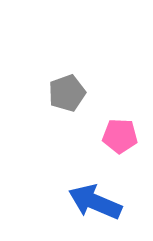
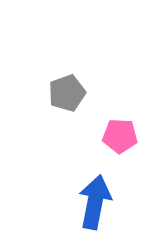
blue arrow: rotated 78 degrees clockwise
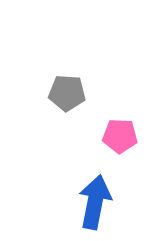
gray pentagon: rotated 24 degrees clockwise
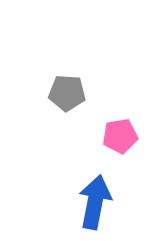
pink pentagon: rotated 12 degrees counterclockwise
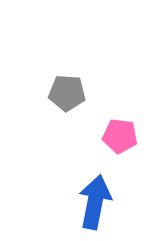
pink pentagon: rotated 16 degrees clockwise
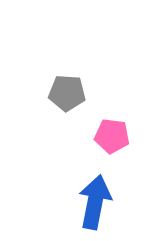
pink pentagon: moved 8 px left
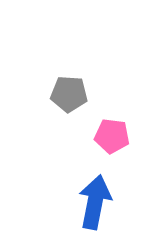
gray pentagon: moved 2 px right, 1 px down
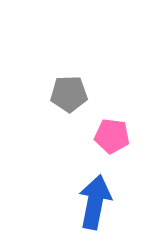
gray pentagon: rotated 6 degrees counterclockwise
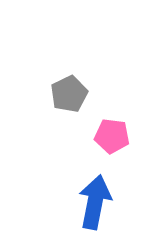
gray pentagon: rotated 24 degrees counterclockwise
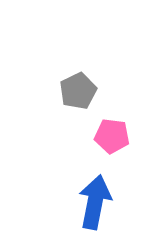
gray pentagon: moved 9 px right, 3 px up
